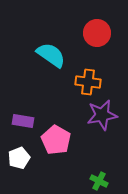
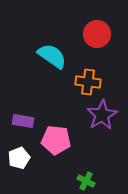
red circle: moved 1 px down
cyan semicircle: moved 1 px right, 1 px down
purple star: rotated 20 degrees counterclockwise
pink pentagon: rotated 24 degrees counterclockwise
green cross: moved 13 px left
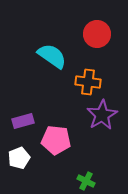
purple rectangle: rotated 25 degrees counterclockwise
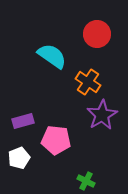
orange cross: rotated 25 degrees clockwise
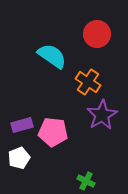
purple rectangle: moved 1 px left, 4 px down
pink pentagon: moved 3 px left, 8 px up
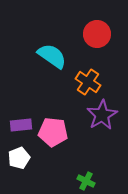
purple rectangle: moved 1 px left; rotated 10 degrees clockwise
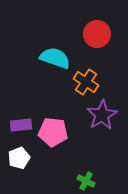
cyan semicircle: moved 3 px right, 2 px down; rotated 16 degrees counterclockwise
orange cross: moved 2 px left
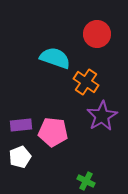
purple star: moved 1 px down
white pentagon: moved 1 px right, 1 px up
